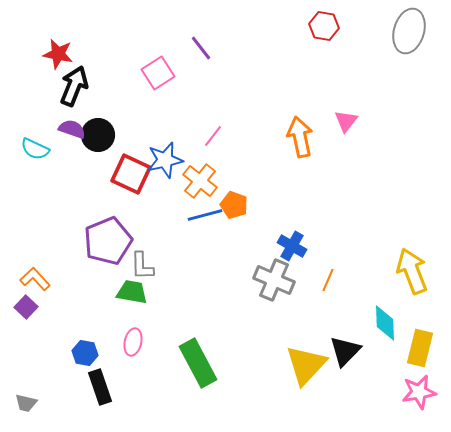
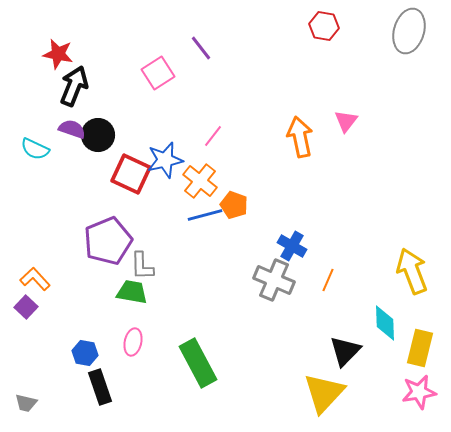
yellow triangle: moved 18 px right, 28 px down
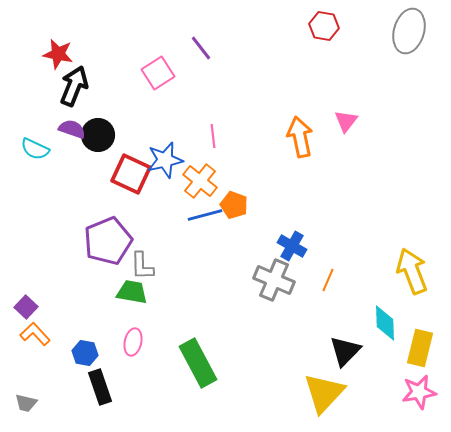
pink line: rotated 45 degrees counterclockwise
orange L-shape: moved 55 px down
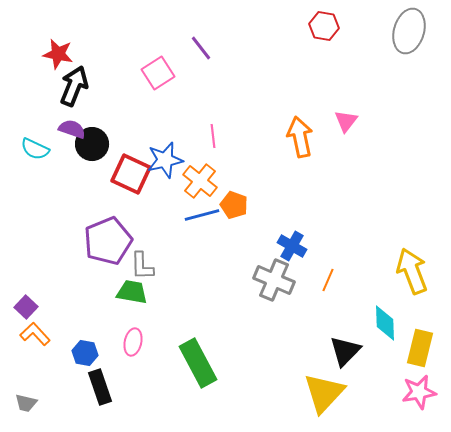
black circle: moved 6 px left, 9 px down
blue line: moved 3 px left
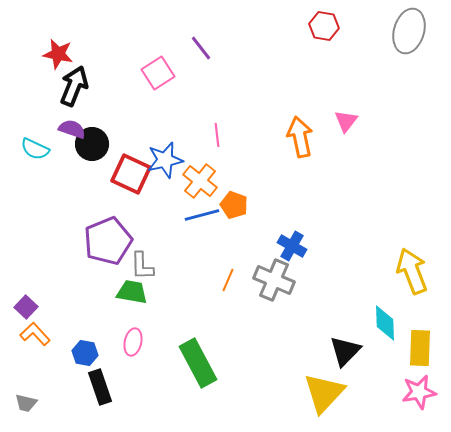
pink line: moved 4 px right, 1 px up
orange line: moved 100 px left
yellow rectangle: rotated 12 degrees counterclockwise
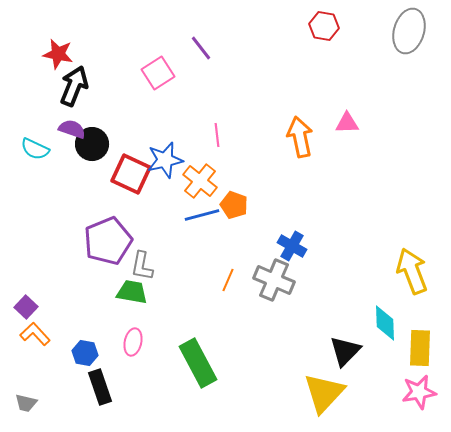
pink triangle: moved 1 px right, 2 px down; rotated 50 degrees clockwise
gray L-shape: rotated 12 degrees clockwise
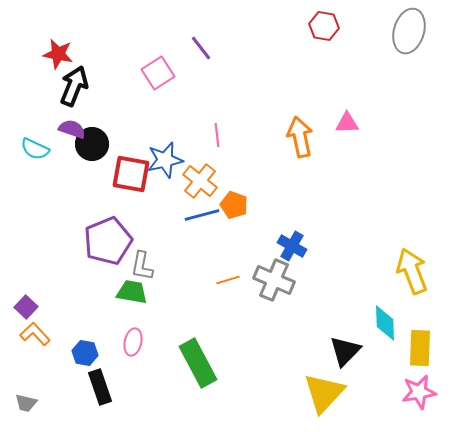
red square: rotated 15 degrees counterclockwise
orange line: rotated 50 degrees clockwise
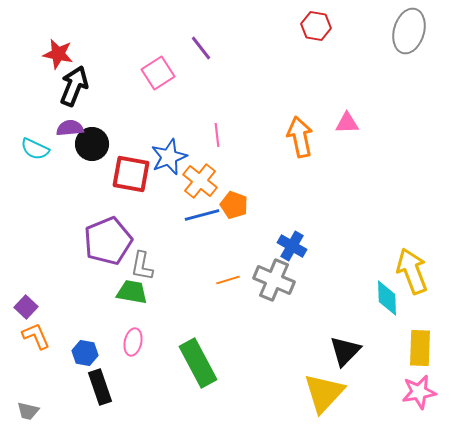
red hexagon: moved 8 px left
purple semicircle: moved 2 px left, 1 px up; rotated 24 degrees counterclockwise
blue star: moved 4 px right, 3 px up; rotated 9 degrees counterclockwise
cyan diamond: moved 2 px right, 25 px up
orange L-shape: moved 1 px right, 2 px down; rotated 20 degrees clockwise
gray trapezoid: moved 2 px right, 8 px down
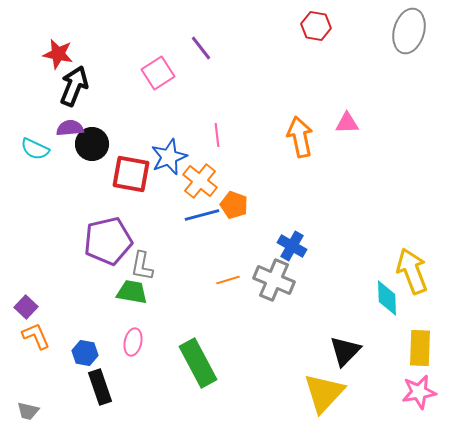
purple pentagon: rotated 9 degrees clockwise
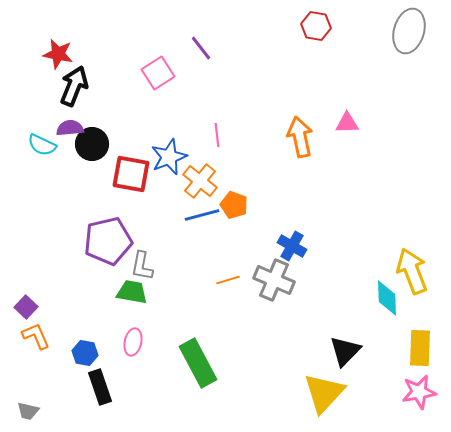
cyan semicircle: moved 7 px right, 4 px up
